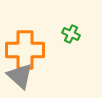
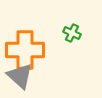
green cross: moved 1 px right, 1 px up
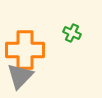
gray triangle: rotated 32 degrees clockwise
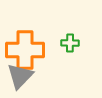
green cross: moved 2 px left, 10 px down; rotated 24 degrees counterclockwise
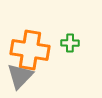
orange cross: moved 5 px right; rotated 9 degrees clockwise
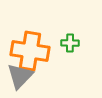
orange cross: moved 1 px down
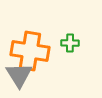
gray triangle: moved 1 px left, 1 px up; rotated 16 degrees counterclockwise
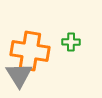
green cross: moved 1 px right, 1 px up
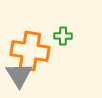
green cross: moved 8 px left, 6 px up
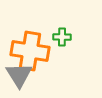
green cross: moved 1 px left, 1 px down
